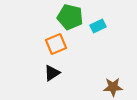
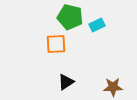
cyan rectangle: moved 1 px left, 1 px up
orange square: rotated 20 degrees clockwise
black triangle: moved 14 px right, 9 px down
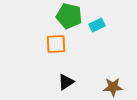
green pentagon: moved 1 px left, 1 px up
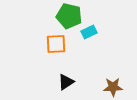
cyan rectangle: moved 8 px left, 7 px down
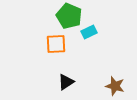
green pentagon: rotated 10 degrees clockwise
brown star: moved 2 px right, 1 px up; rotated 18 degrees clockwise
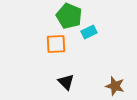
black triangle: rotated 42 degrees counterclockwise
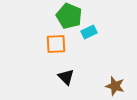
black triangle: moved 5 px up
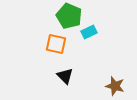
orange square: rotated 15 degrees clockwise
black triangle: moved 1 px left, 1 px up
